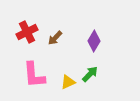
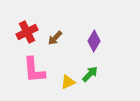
pink L-shape: moved 5 px up
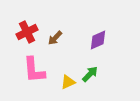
purple diamond: moved 4 px right, 1 px up; rotated 35 degrees clockwise
